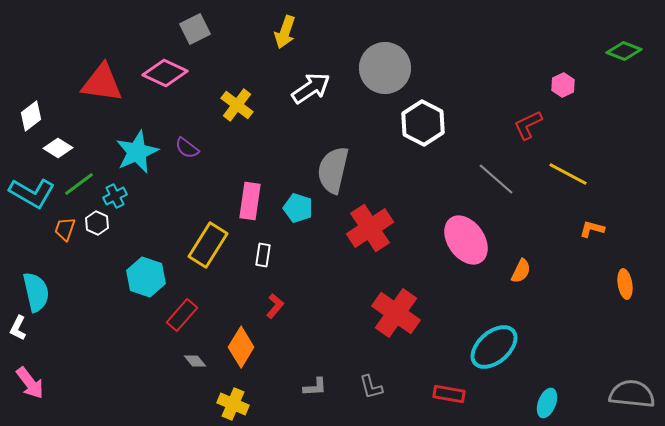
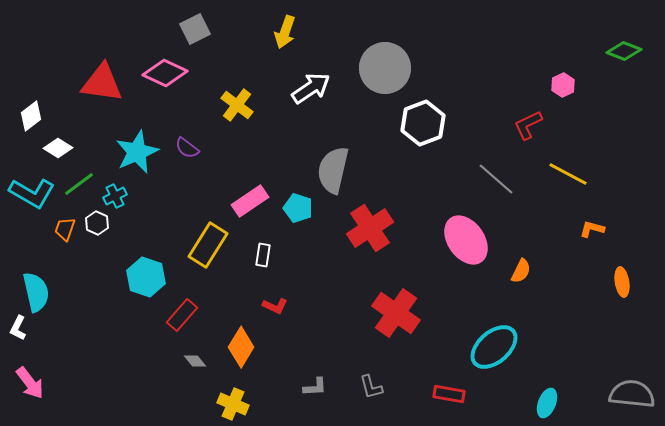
white hexagon at (423, 123): rotated 12 degrees clockwise
pink rectangle at (250, 201): rotated 48 degrees clockwise
orange ellipse at (625, 284): moved 3 px left, 2 px up
red L-shape at (275, 306): rotated 75 degrees clockwise
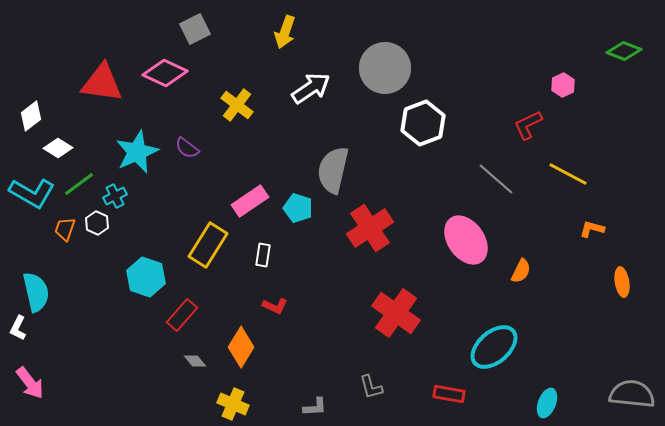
gray L-shape at (315, 387): moved 20 px down
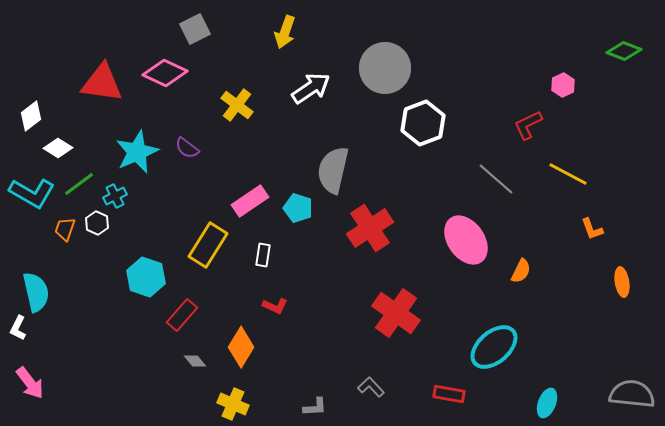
orange L-shape at (592, 229): rotated 125 degrees counterclockwise
gray L-shape at (371, 387): rotated 152 degrees clockwise
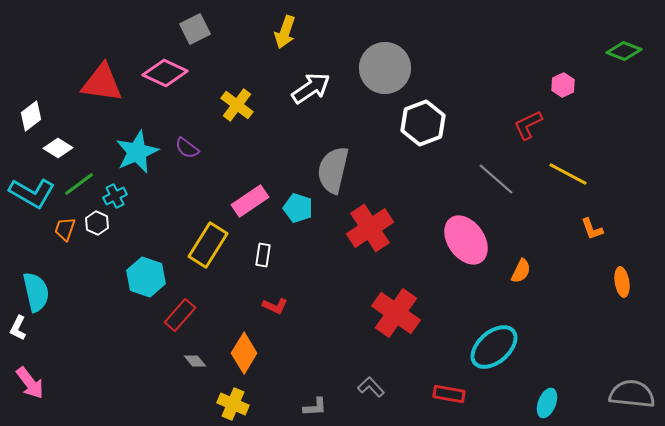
red rectangle at (182, 315): moved 2 px left
orange diamond at (241, 347): moved 3 px right, 6 px down
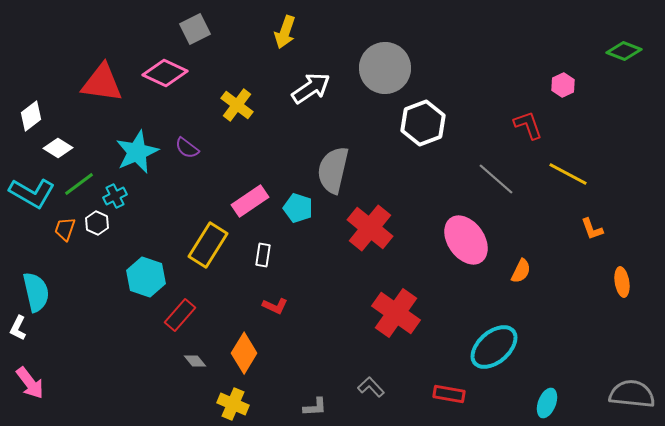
red L-shape at (528, 125): rotated 96 degrees clockwise
red cross at (370, 228): rotated 18 degrees counterclockwise
